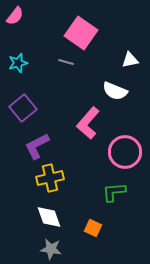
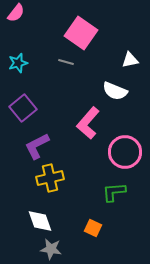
pink semicircle: moved 1 px right, 3 px up
white diamond: moved 9 px left, 4 px down
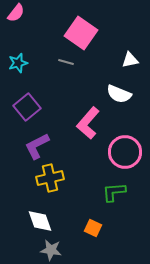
white semicircle: moved 4 px right, 3 px down
purple square: moved 4 px right, 1 px up
gray star: moved 1 px down
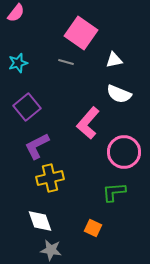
white triangle: moved 16 px left
pink circle: moved 1 px left
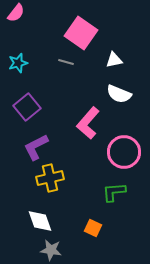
purple L-shape: moved 1 px left, 1 px down
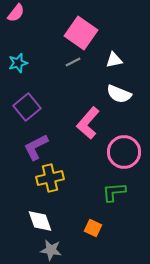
gray line: moved 7 px right; rotated 42 degrees counterclockwise
